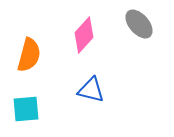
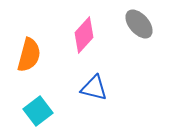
blue triangle: moved 3 px right, 2 px up
cyan square: moved 12 px right, 2 px down; rotated 32 degrees counterclockwise
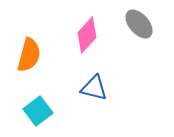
pink diamond: moved 3 px right
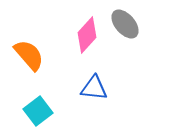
gray ellipse: moved 14 px left
orange semicircle: rotated 56 degrees counterclockwise
blue triangle: rotated 8 degrees counterclockwise
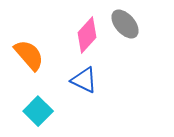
blue triangle: moved 10 px left, 8 px up; rotated 20 degrees clockwise
cyan square: rotated 8 degrees counterclockwise
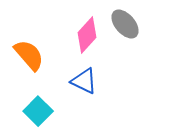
blue triangle: moved 1 px down
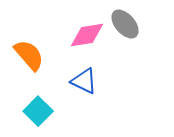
pink diamond: rotated 39 degrees clockwise
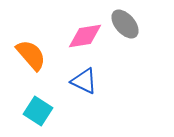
pink diamond: moved 2 px left, 1 px down
orange semicircle: moved 2 px right
cyan square: rotated 12 degrees counterclockwise
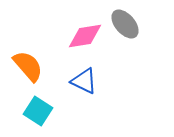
orange semicircle: moved 3 px left, 11 px down
